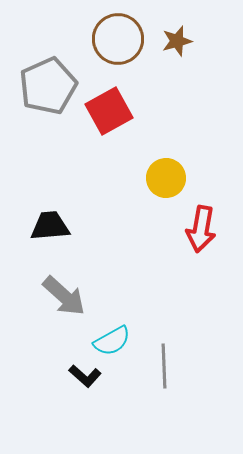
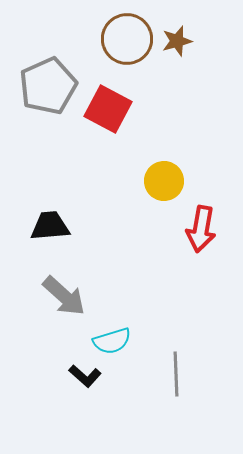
brown circle: moved 9 px right
red square: moved 1 px left, 2 px up; rotated 33 degrees counterclockwise
yellow circle: moved 2 px left, 3 px down
cyan semicircle: rotated 12 degrees clockwise
gray line: moved 12 px right, 8 px down
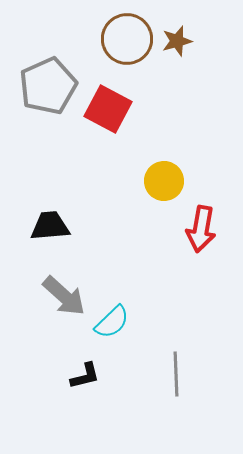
cyan semicircle: moved 19 px up; rotated 27 degrees counterclockwise
black L-shape: rotated 56 degrees counterclockwise
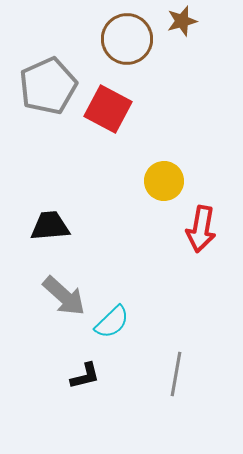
brown star: moved 5 px right, 20 px up
gray line: rotated 12 degrees clockwise
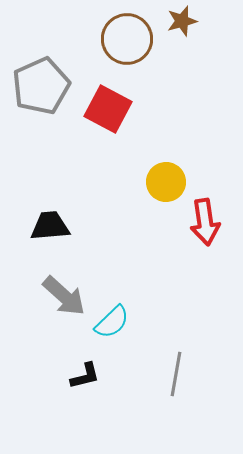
gray pentagon: moved 7 px left
yellow circle: moved 2 px right, 1 px down
red arrow: moved 4 px right, 7 px up; rotated 18 degrees counterclockwise
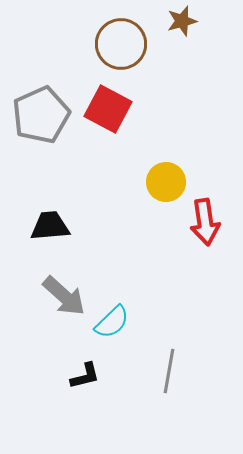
brown circle: moved 6 px left, 5 px down
gray pentagon: moved 29 px down
gray line: moved 7 px left, 3 px up
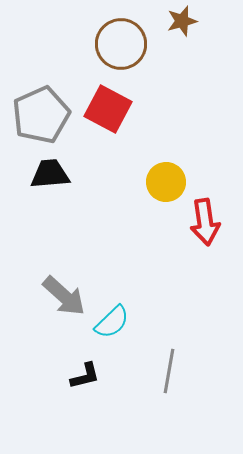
black trapezoid: moved 52 px up
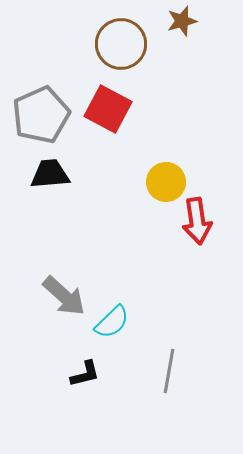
red arrow: moved 8 px left, 1 px up
black L-shape: moved 2 px up
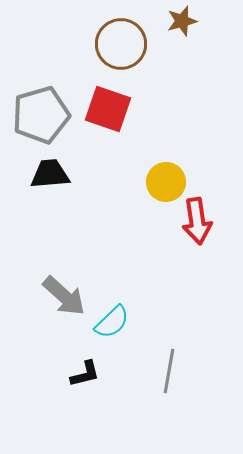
red square: rotated 9 degrees counterclockwise
gray pentagon: rotated 8 degrees clockwise
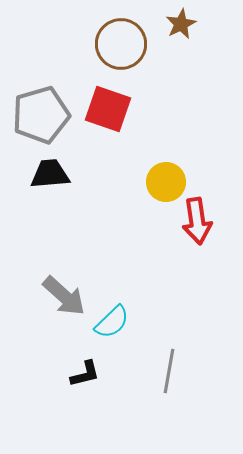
brown star: moved 1 px left, 3 px down; rotated 12 degrees counterclockwise
